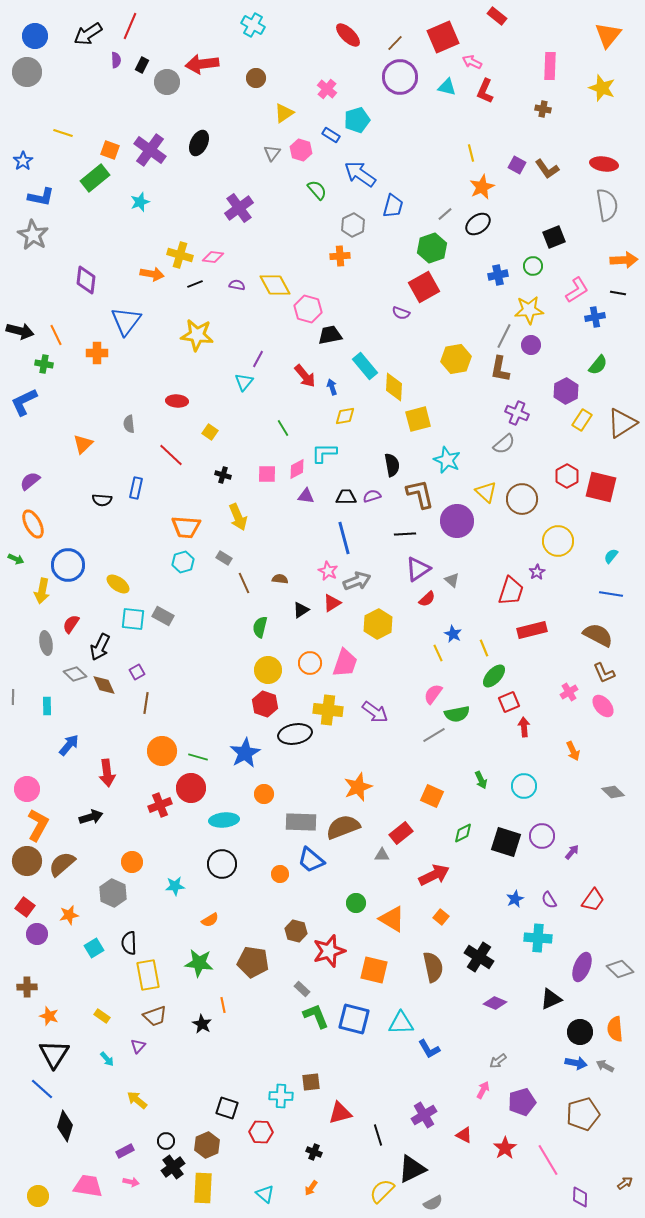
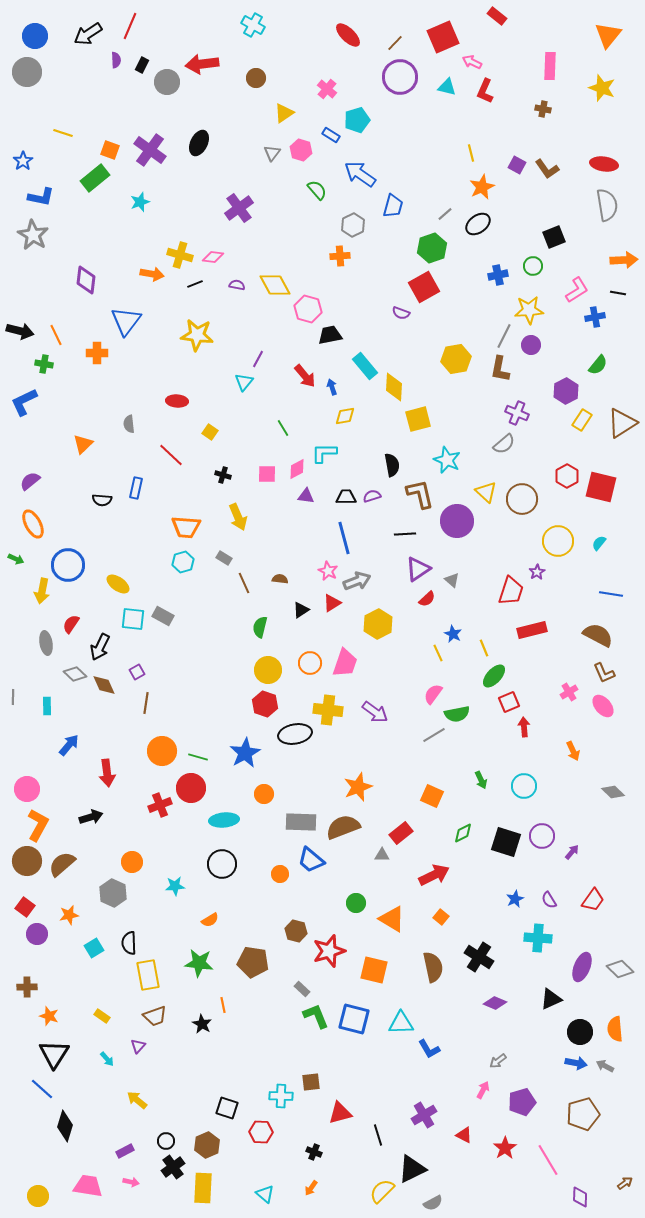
cyan semicircle at (611, 556): moved 12 px left, 13 px up
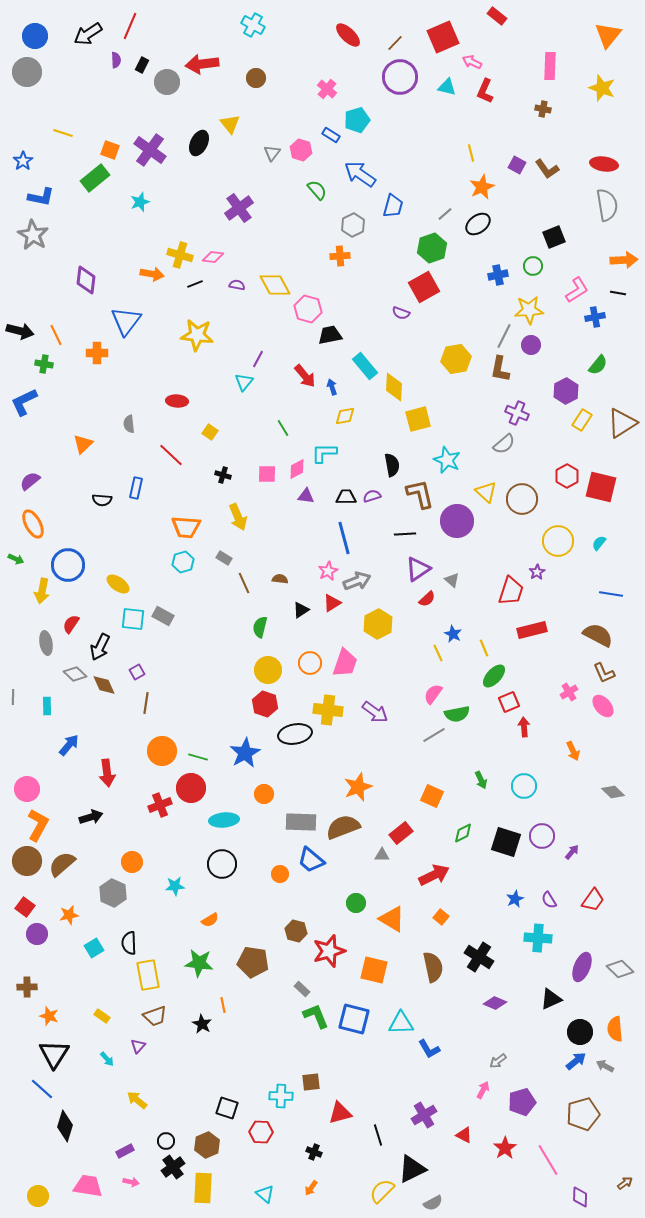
yellow triangle at (284, 113): moved 54 px left, 11 px down; rotated 35 degrees counterclockwise
pink star at (328, 571): rotated 18 degrees clockwise
blue arrow at (576, 1063): moved 2 px up; rotated 50 degrees counterclockwise
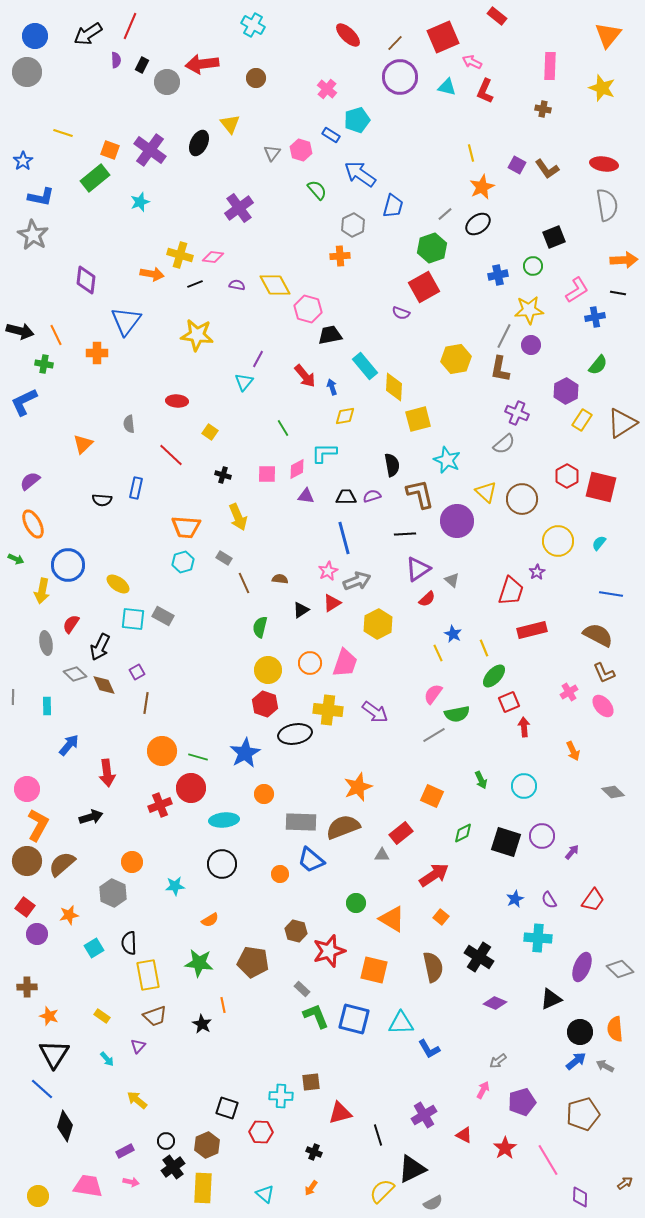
red arrow at (434, 875): rotated 8 degrees counterclockwise
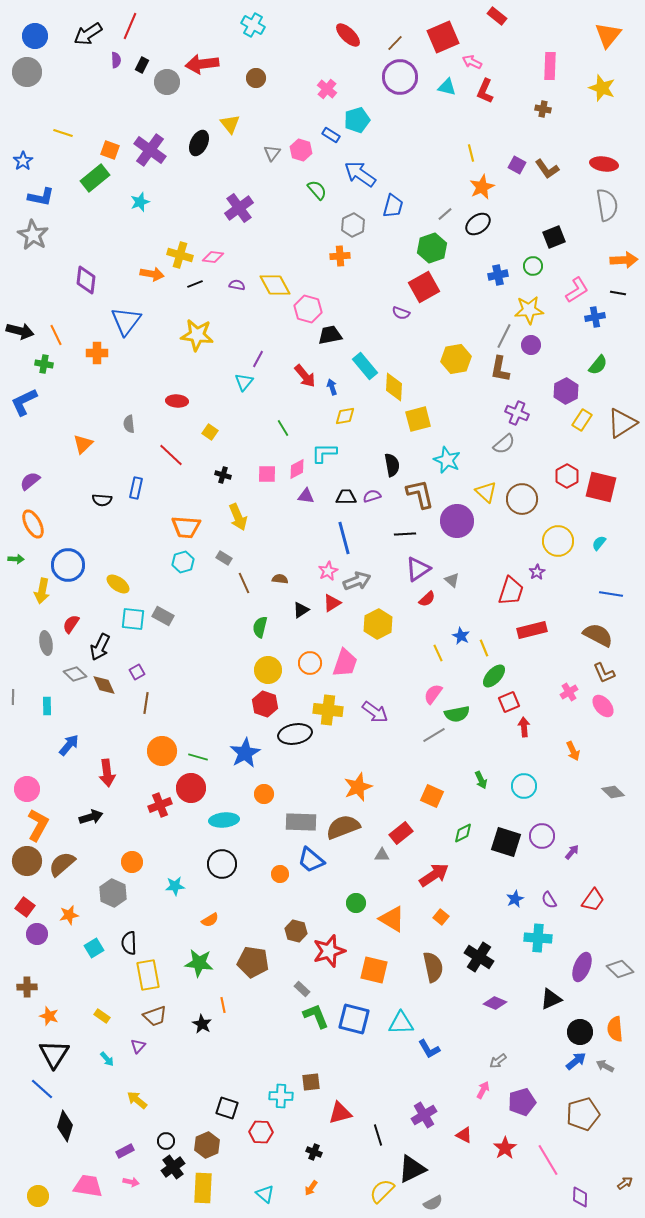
green arrow at (16, 559): rotated 21 degrees counterclockwise
blue star at (453, 634): moved 8 px right, 2 px down
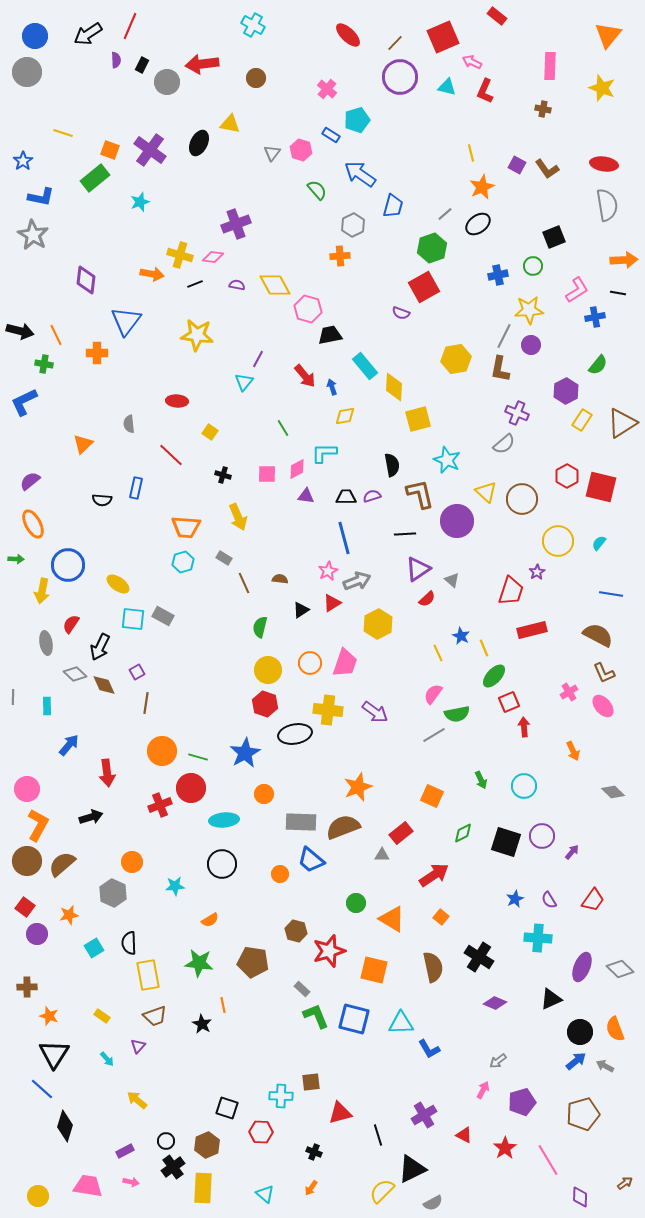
yellow triangle at (230, 124): rotated 40 degrees counterclockwise
purple cross at (239, 208): moved 3 px left, 16 px down; rotated 16 degrees clockwise
orange semicircle at (615, 1029): rotated 15 degrees counterclockwise
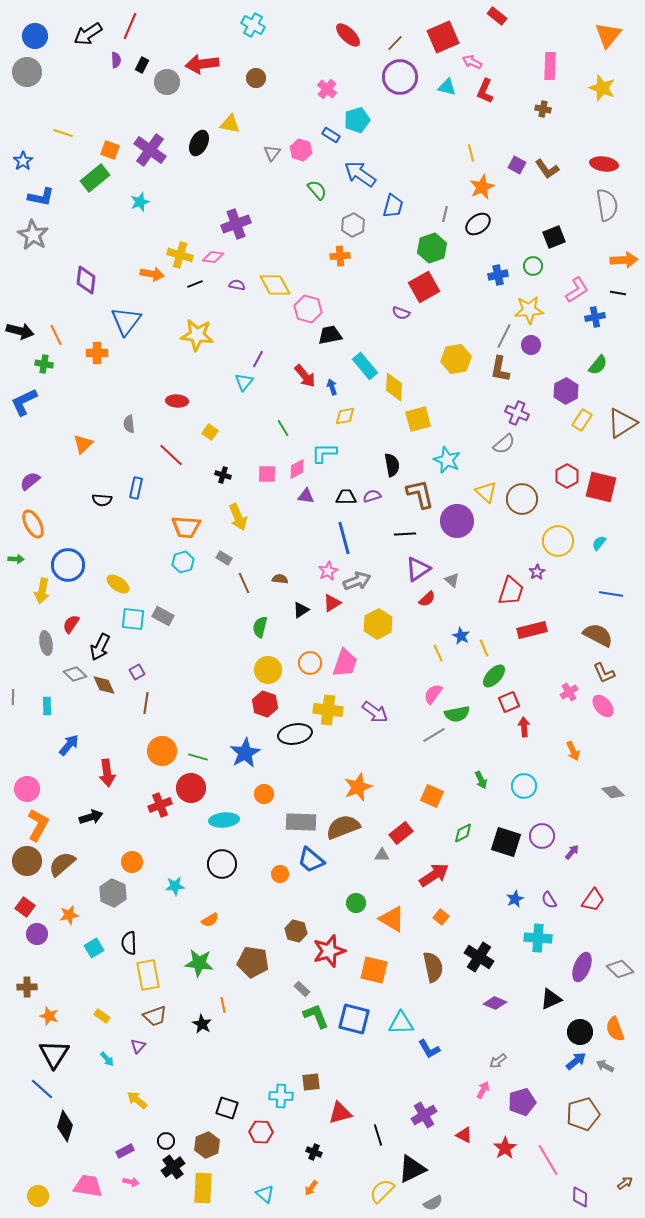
gray line at (445, 214): rotated 35 degrees counterclockwise
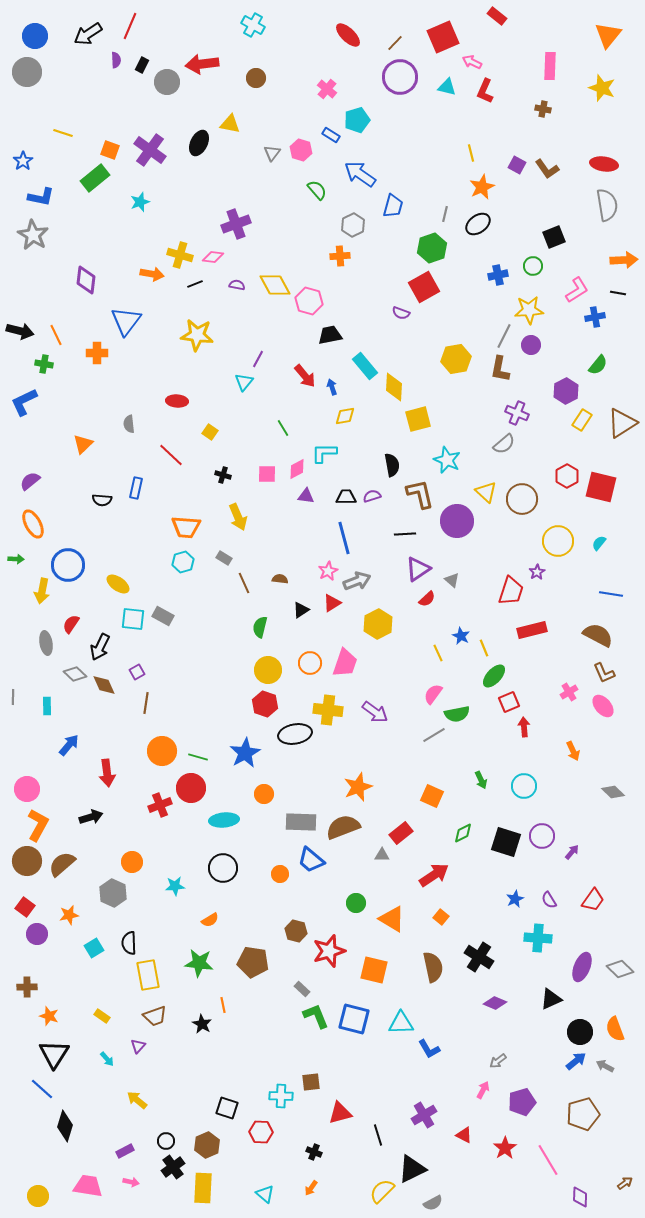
pink hexagon at (308, 309): moved 1 px right, 8 px up
black circle at (222, 864): moved 1 px right, 4 px down
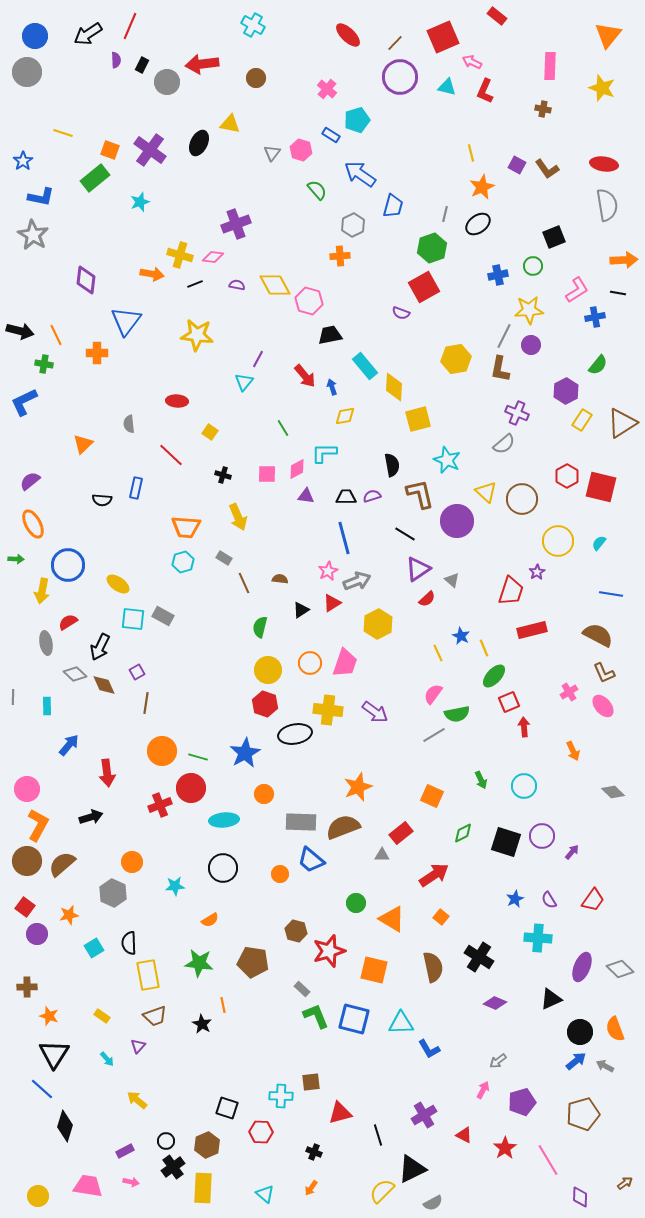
black line at (405, 534): rotated 35 degrees clockwise
red semicircle at (71, 624): moved 3 px left, 2 px up; rotated 24 degrees clockwise
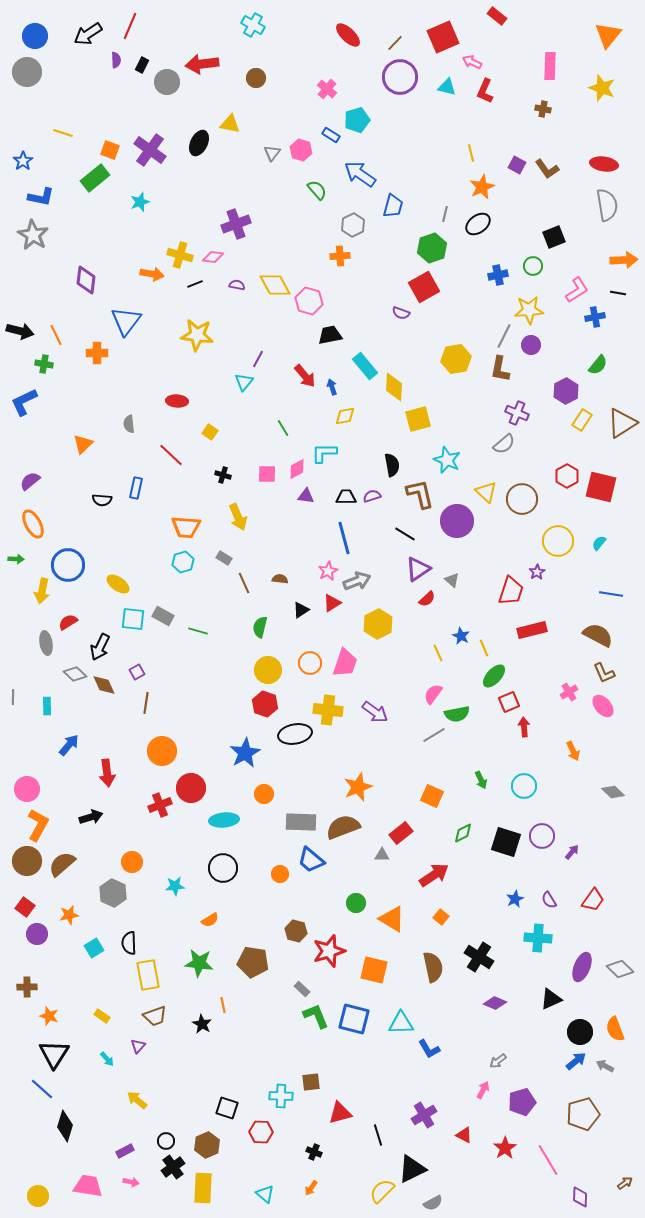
green line at (198, 757): moved 126 px up
